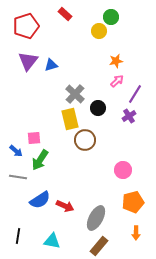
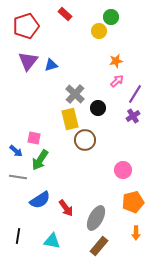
purple cross: moved 4 px right
pink square: rotated 16 degrees clockwise
red arrow: moved 1 px right, 2 px down; rotated 30 degrees clockwise
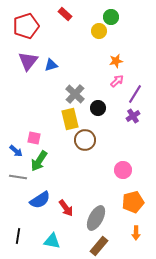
green arrow: moved 1 px left, 1 px down
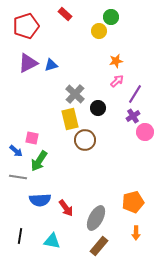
purple triangle: moved 2 px down; rotated 25 degrees clockwise
pink square: moved 2 px left
pink circle: moved 22 px right, 38 px up
blue semicircle: rotated 30 degrees clockwise
black line: moved 2 px right
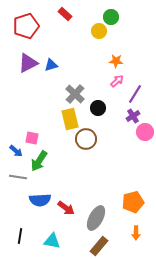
orange star: rotated 16 degrees clockwise
brown circle: moved 1 px right, 1 px up
red arrow: rotated 18 degrees counterclockwise
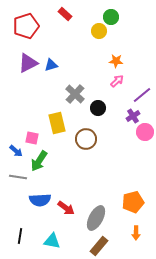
purple line: moved 7 px right, 1 px down; rotated 18 degrees clockwise
yellow rectangle: moved 13 px left, 4 px down
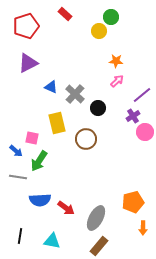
blue triangle: moved 22 px down; rotated 40 degrees clockwise
orange arrow: moved 7 px right, 5 px up
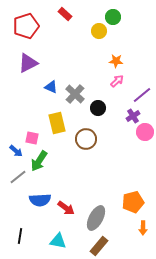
green circle: moved 2 px right
gray line: rotated 48 degrees counterclockwise
cyan triangle: moved 6 px right
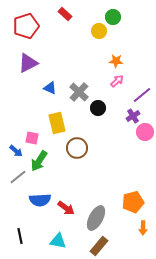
blue triangle: moved 1 px left, 1 px down
gray cross: moved 4 px right, 2 px up
brown circle: moved 9 px left, 9 px down
black line: rotated 21 degrees counterclockwise
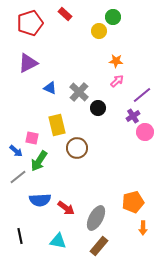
red pentagon: moved 4 px right, 3 px up
yellow rectangle: moved 2 px down
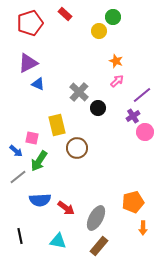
orange star: rotated 16 degrees clockwise
blue triangle: moved 12 px left, 4 px up
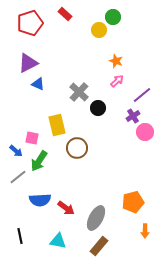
yellow circle: moved 1 px up
orange arrow: moved 2 px right, 3 px down
